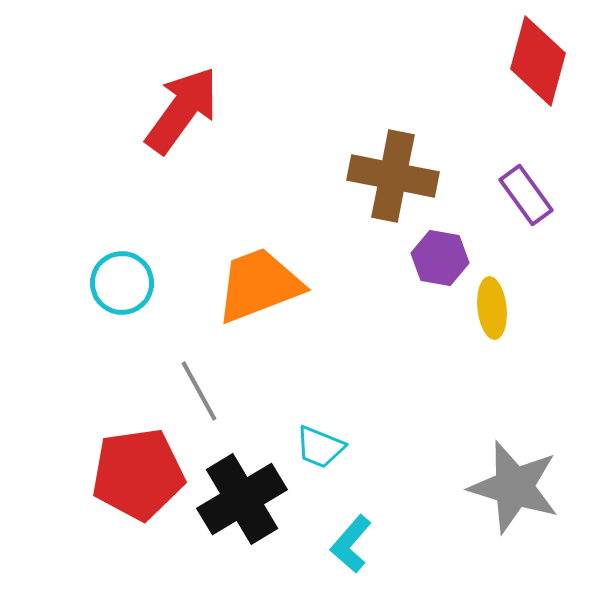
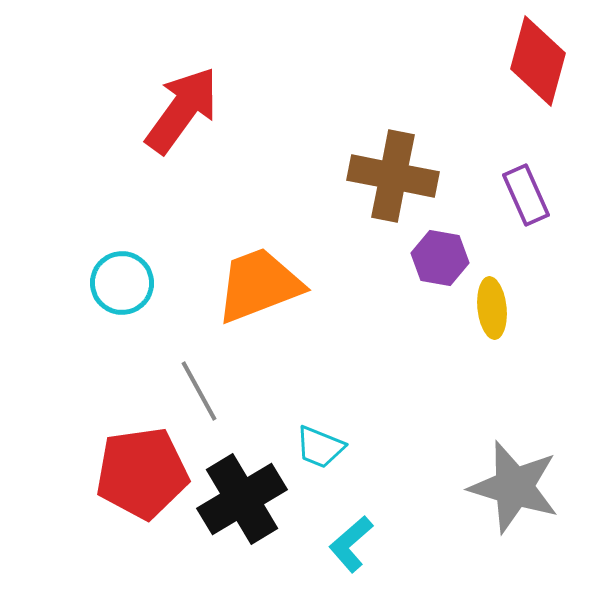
purple rectangle: rotated 12 degrees clockwise
red pentagon: moved 4 px right, 1 px up
cyan L-shape: rotated 8 degrees clockwise
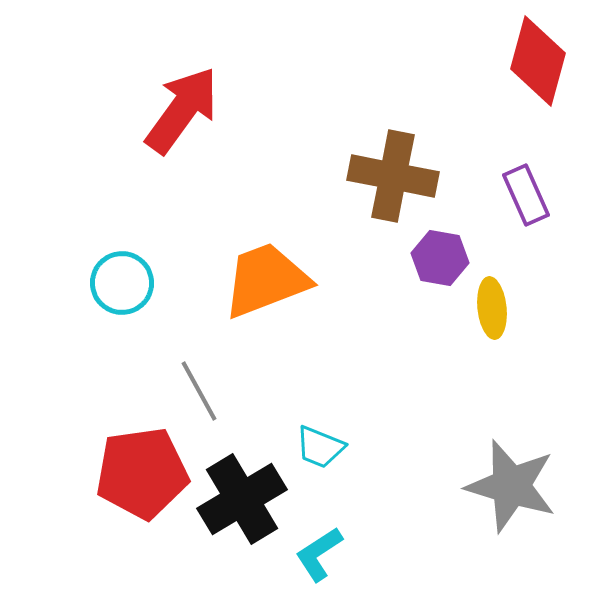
orange trapezoid: moved 7 px right, 5 px up
gray star: moved 3 px left, 1 px up
cyan L-shape: moved 32 px left, 10 px down; rotated 8 degrees clockwise
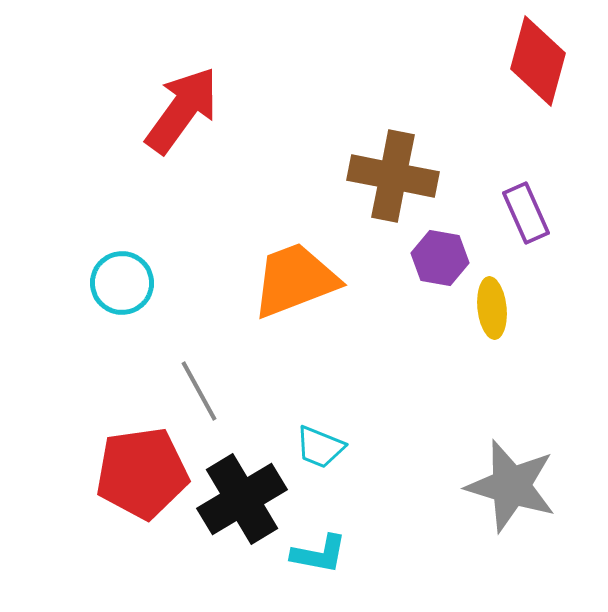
purple rectangle: moved 18 px down
orange trapezoid: moved 29 px right
cyan L-shape: rotated 136 degrees counterclockwise
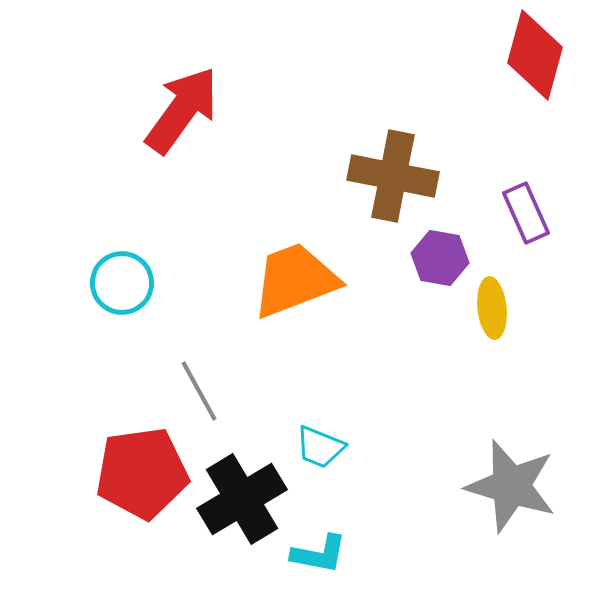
red diamond: moved 3 px left, 6 px up
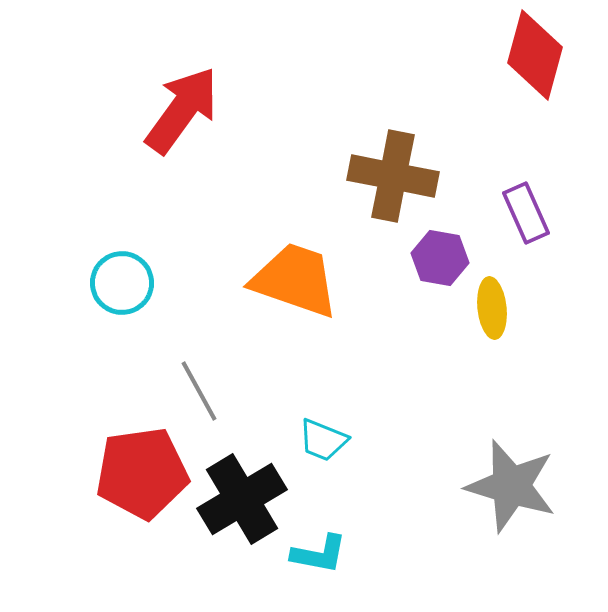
orange trapezoid: rotated 40 degrees clockwise
cyan trapezoid: moved 3 px right, 7 px up
